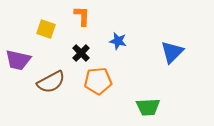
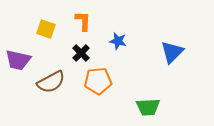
orange L-shape: moved 1 px right, 5 px down
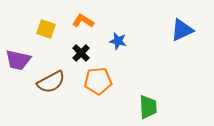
orange L-shape: rotated 60 degrees counterclockwise
blue triangle: moved 10 px right, 22 px up; rotated 20 degrees clockwise
green trapezoid: rotated 90 degrees counterclockwise
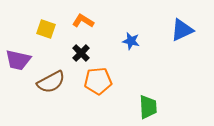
blue star: moved 13 px right
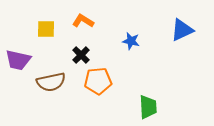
yellow square: rotated 18 degrees counterclockwise
black cross: moved 2 px down
brown semicircle: rotated 16 degrees clockwise
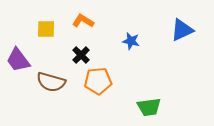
purple trapezoid: rotated 40 degrees clockwise
brown semicircle: rotated 28 degrees clockwise
green trapezoid: moved 1 px right; rotated 85 degrees clockwise
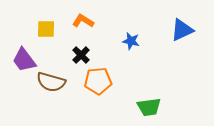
purple trapezoid: moved 6 px right
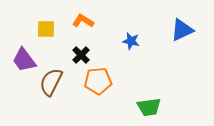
brown semicircle: rotated 100 degrees clockwise
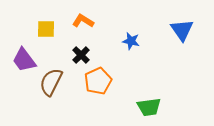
blue triangle: rotated 40 degrees counterclockwise
orange pentagon: rotated 20 degrees counterclockwise
